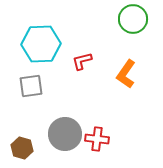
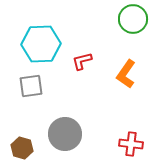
red cross: moved 34 px right, 5 px down
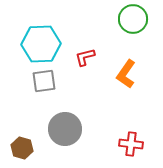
red L-shape: moved 3 px right, 4 px up
gray square: moved 13 px right, 5 px up
gray circle: moved 5 px up
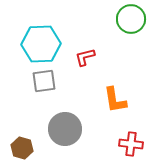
green circle: moved 2 px left
orange L-shape: moved 11 px left, 26 px down; rotated 44 degrees counterclockwise
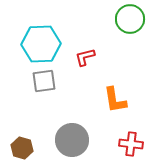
green circle: moved 1 px left
gray circle: moved 7 px right, 11 px down
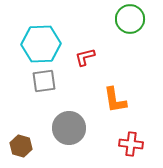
gray circle: moved 3 px left, 12 px up
brown hexagon: moved 1 px left, 2 px up
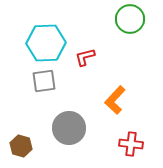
cyan hexagon: moved 5 px right, 1 px up
orange L-shape: rotated 52 degrees clockwise
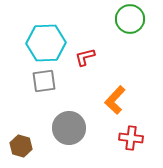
red cross: moved 6 px up
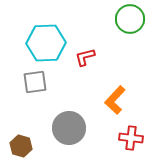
gray square: moved 9 px left, 1 px down
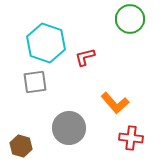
cyan hexagon: rotated 21 degrees clockwise
orange L-shape: moved 3 px down; rotated 84 degrees counterclockwise
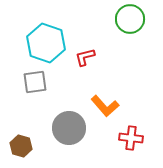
orange L-shape: moved 10 px left, 3 px down
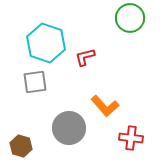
green circle: moved 1 px up
